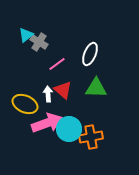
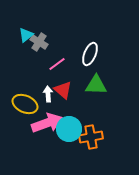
green triangle: moved 3 px up
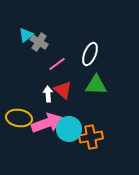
yellow ellipse: moved 6 px left, 14 px down; rotated 15 degrees counterclockwise
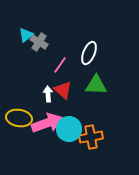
white ellipse: moved 1 px left, 1 px up
pink line: moved 3 px right, 1 px down; rotated 18 degrees counterclockwise
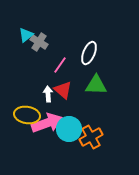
yellow ellipse: moved 8 px right, 3 px up
orange cross: rotated 20 degrees counterclockwise
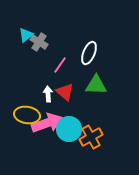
red triangle: moved 2 px right, 2 px down
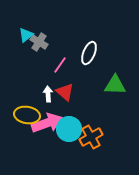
green triangle: moved 19 px right
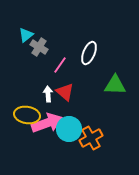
gray cross: moved 5 px down
orange cross: moved 1 px down
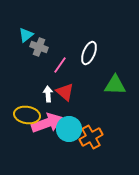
gray cross: rotated 12 degrees counterclockwise
orange cross: moved 1 px up
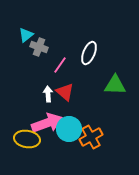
yellow ellipse: moved 24 px down
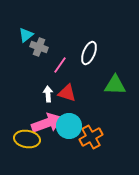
red triangle: moved 2 px right, 1 px down; rotated 24 degrees counterclockwise
cyan circle: moved 3 px up
